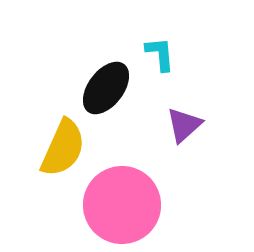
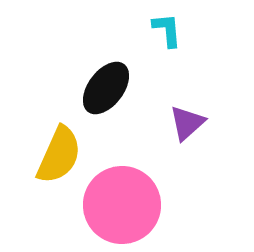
cyan L-shape: moved 7 px right, 24 px up
purple triangle: moved 3 px right, 2 px up
yellow semicircle: moved 4 px left, 7 px down
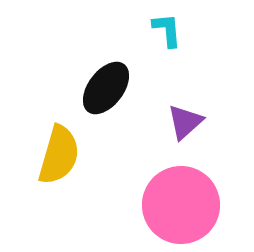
purple triangle: moved 2 px left, 1 px up
yellow semicircle: rotated 8 degrees counterclockwise
pink circle: moved 59 px right
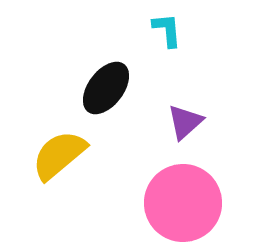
yellow semicircle: rotated 146 degrees counterclockwise
pink circle: moved 2 px right, 2 px up
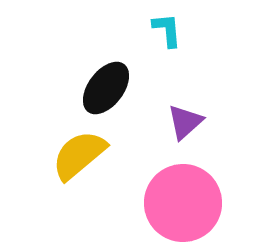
yellow semicircle: moved 20 px right
